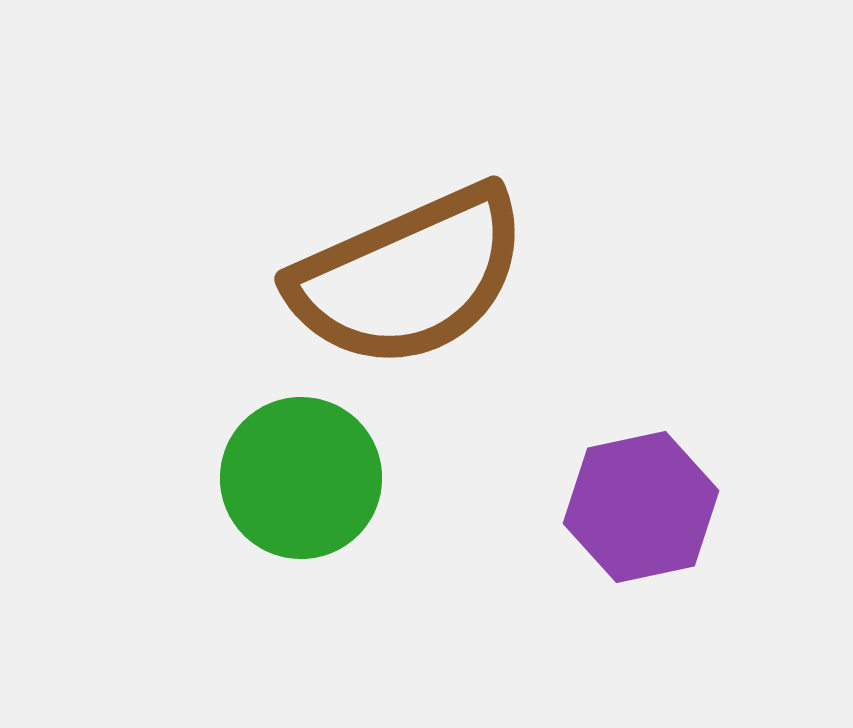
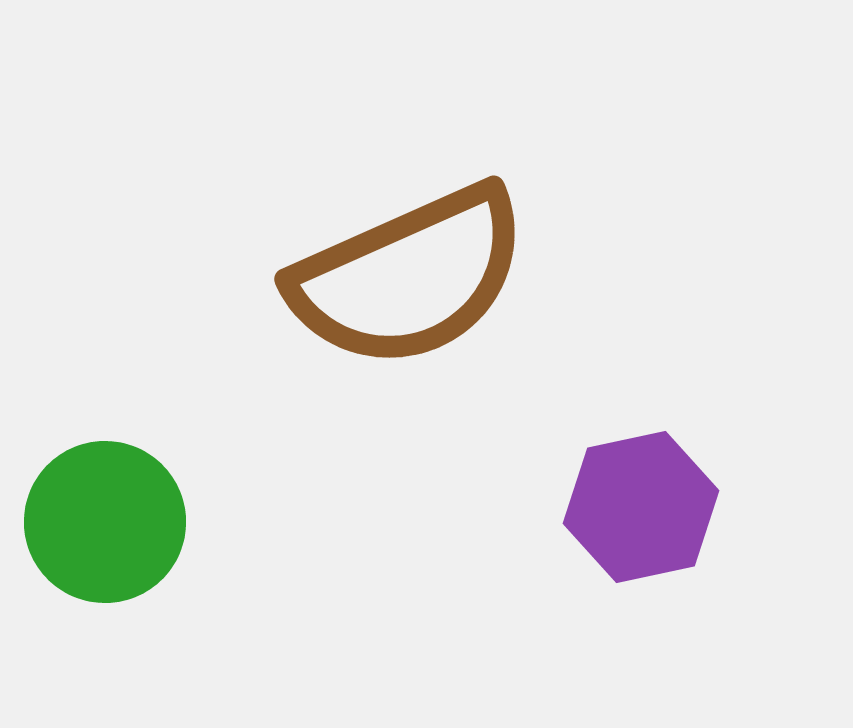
green circle: moved 196 px left, 44 px down
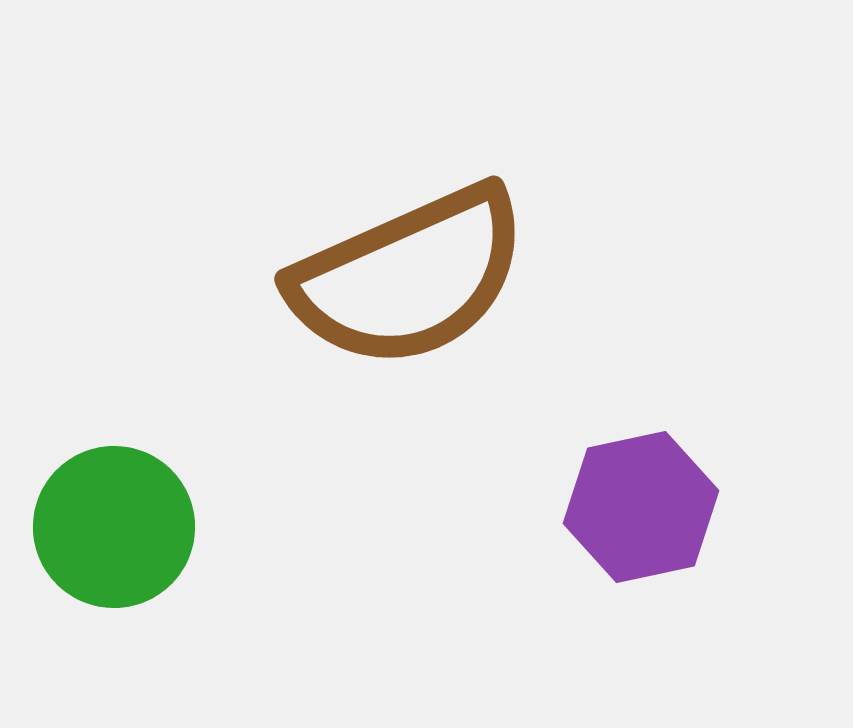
green circle: moved 9 px right, 5 px down
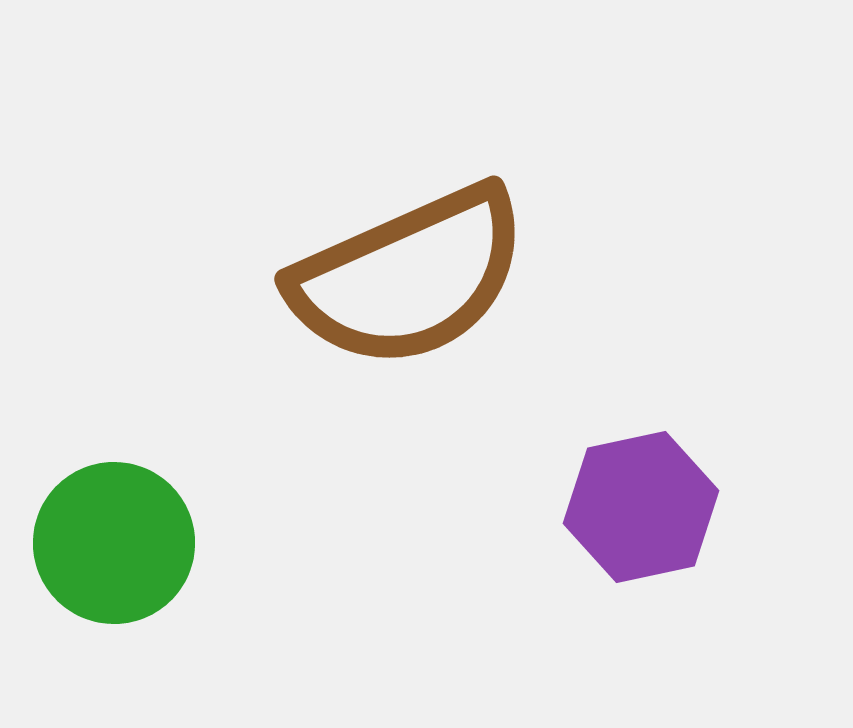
green circle: moved 16 px down
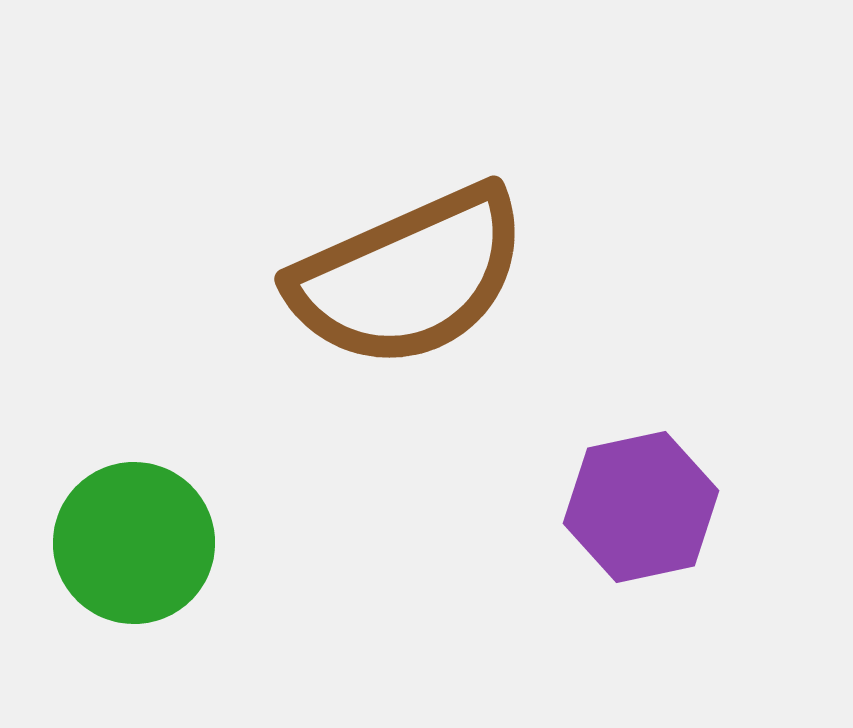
green circle: moved 20 px right
